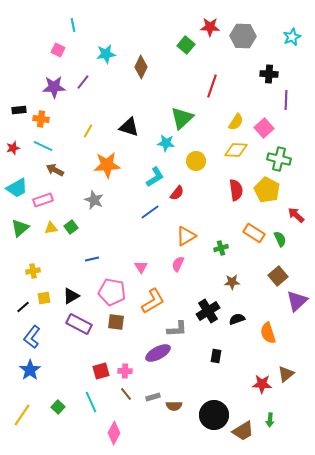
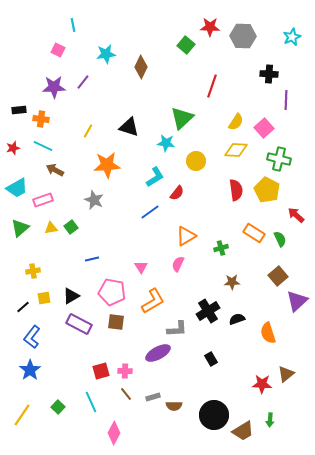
black rectangle at (216, 356): moved 5 px left, 3 px down; rotated 40 degrees counterclockwise
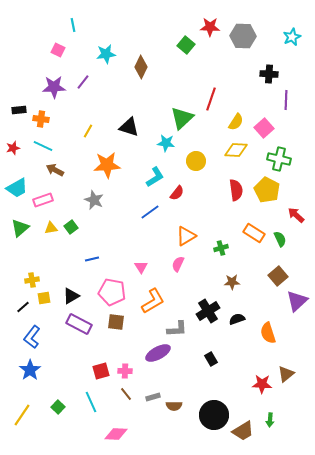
red line at (212, 86): moved 1 px left, 13 px down
yellow cross at (33, 271): moved 1 px left, 9 px down
pink diamond at (114, 433): moved 2 px right, 1 px down; rotated 65 degrees clockwise
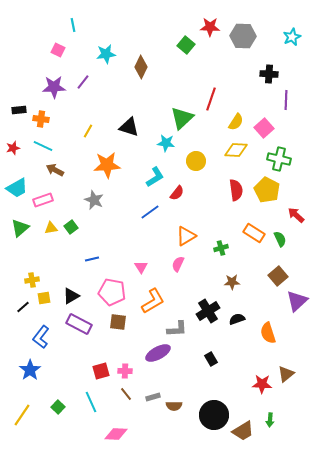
brown square at (116, 322): moved 2 px right
blue L-shape at (32, 337): moved 9 px right
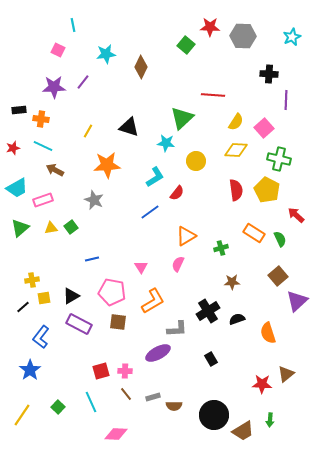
red line at (211, 99): moved 2 px right, 4 px up; rotated 75 degrees clockwise
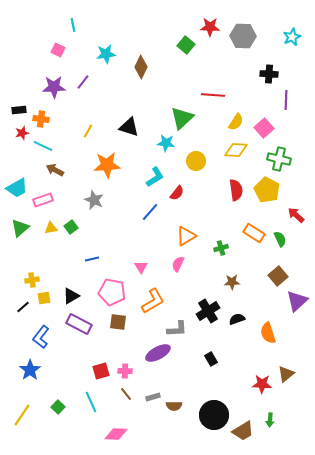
red star at (13, 148): moved 9 px right, 15 px up
blue line at (150, 212): rotated 12 degrees counterclockwise
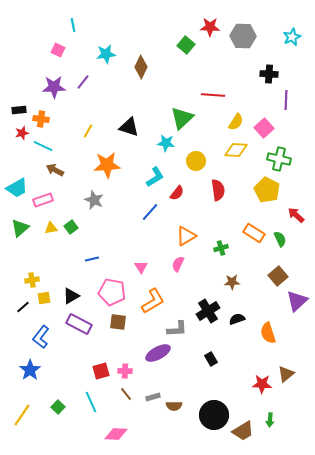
red semicircle at (236, 190): moved 18 px left
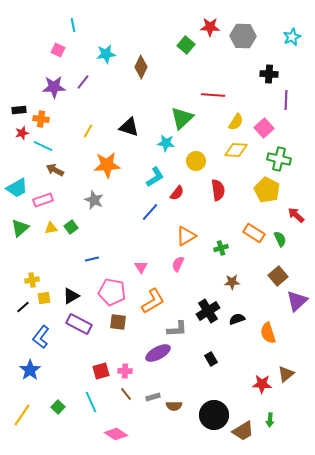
pink diamond at (116, 434): rotated 30 degrees clockwise
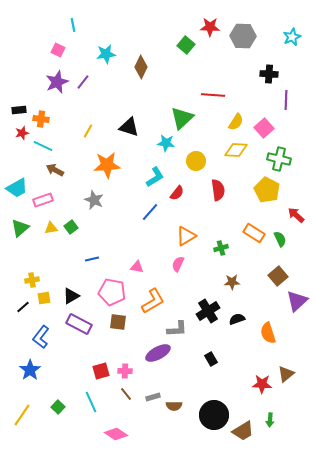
purple star at (54, 87): moved 3 px right, 5 px up; rotated 20 degrees counterclockwise
pink triangle at (141, 267): moved 4 px left; rotated 48 degrees counterclockwise
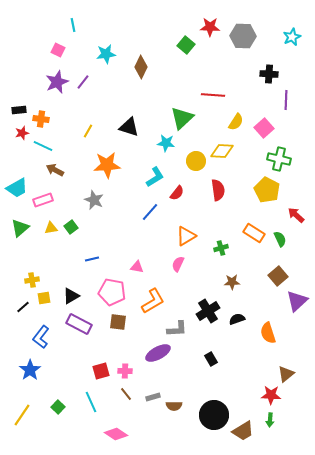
yellow diamond at (236, 150): moved 14 px left, 1 px down
red star at (262, 384): moved 9 px right, 11 px down
